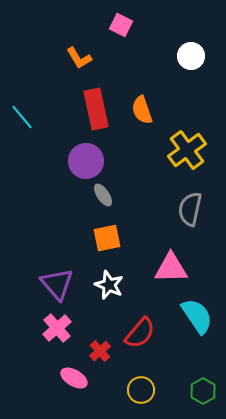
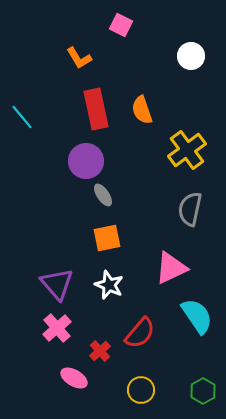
pink triangle: rotated 24 degrees counterclockwise
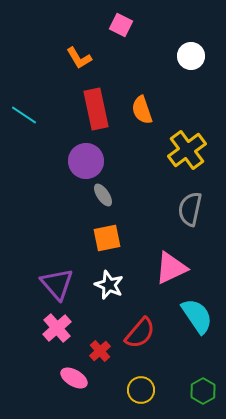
cyan line: moved 2 px right, 2 px up; rotated 16 degrees counterclockwise
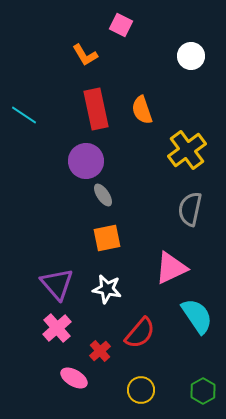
orange L-shape: moved 6 px right, 3 px up
white star: moved 2 px left, 4 px down; rotated 12 degrees counterclockwise
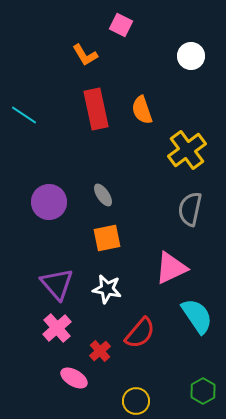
purple circle: moved 37 px left, 41 px down
yellow circle: moved 5 px left, 11 px down
